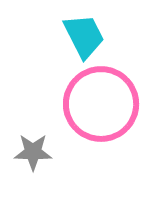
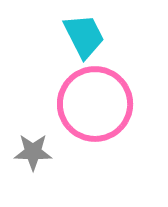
pink circle: moved 6 px left
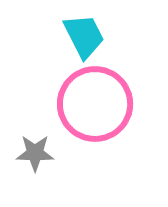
gray star: moved 2 px right, 1 px down
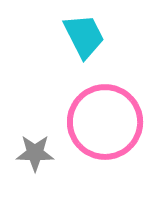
pink circle: moved 10 px right, 18 px down
